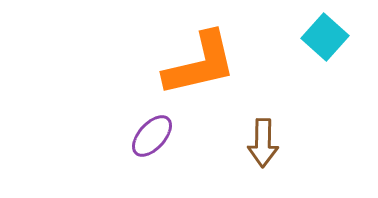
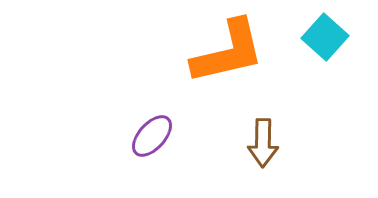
orange L-shape: moved 28 px right, 12 px up
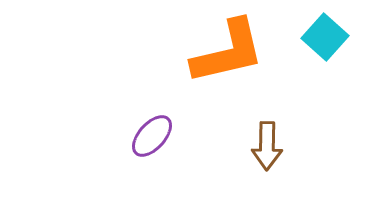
brown arrow: moved 4 px right, 3 px down
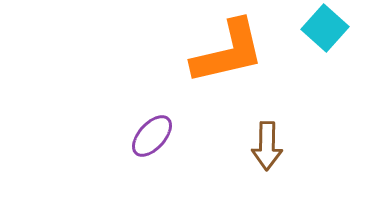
cyan square: moved 9 px up
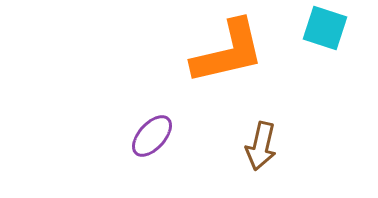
cyan square: rotated 24 degrees counterclockwise
brown arrow: moved 6 px left; rotated 12 degrees clockwise
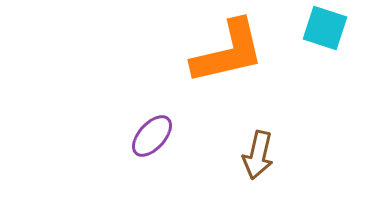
brown arrow: moved 3 px left, 9 px down
